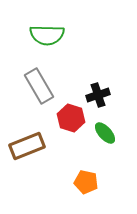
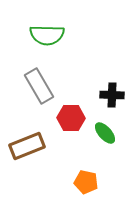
black cross: moved 14 px right; rotated 20 degrees clockwise
red hexagon: rotated 16 degrees counterclockwise
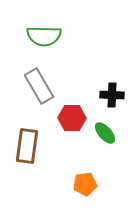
green semicircle: moved 3 px left, 1 px down
red hexagon: moved 1 px right
brown rectangle: rotated 60 degrees counterclockwise
orange pentagon: moved 1 px left, 2 px down; rotated 20 degrees counterclockwise
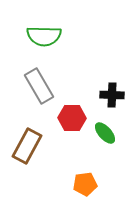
brown rectangle: rotated 20 degrees clockwise
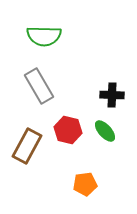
red hexagon: moved 4 px left, 12 px down; rotated 12 degrees clockwise
green ellipse: moved 2 px up
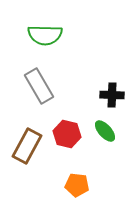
green semicircle: moved 1 px right, 1 px up
red hexagon: moved 1 px left, 4 px down
orange pentagon: moved 8 px left, 1 px down; rotated 15 degrees clockwise
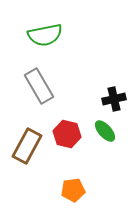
green semicircle: rotated 12 degrees counterclockwise
black cross: moved 2 px right, 4 px down; rotated 15 degrees counterclockwise
orange pentagon: moved 4 px left, 5 px down; rotated 15 degrees counterclockwise
